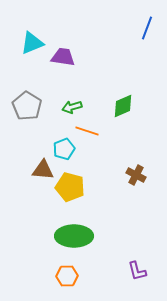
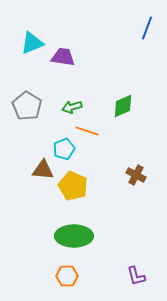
yellow pentagon: moved 3 px right, 1 px up; rotated 8 degrees clockwise
purple L-shape: moved 1 px left, 5 px down
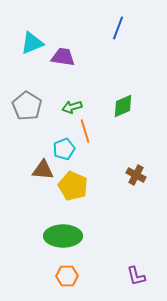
blue line: moved 29 px left
orange line: moved 2 px left; rotated 55 degrees clockwise
green ellipse: moved 11 px left
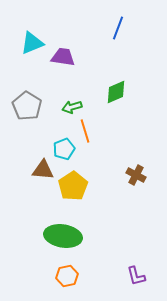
green diamond: moved 7 px left, 14 px up
yellow pentagon: rotated 16 degrees clockwise
green ellipse: rotated 9 degrees clockwise
orange hexagon: rotated 10 degrees counterclockwise
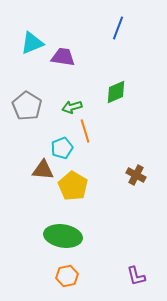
cyan pentagon: moved 2 px left, 1 px up
yellow pentagon: rotated 8 degrees counterclockwise
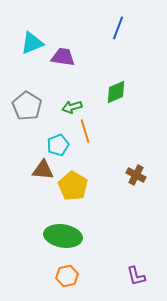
cyan pentagon: moved 4 px left, 3 px up
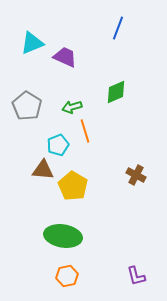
purple trapezoid: moved 2 px right; rotated 15 degrees clockwise
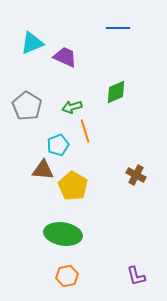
blue line: rotated 70 degrees clockwise
green ellipse: moved 2 px up
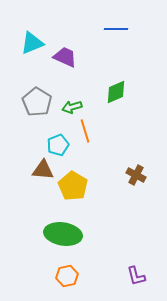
blue line: moved 2 px left, 1 px down
gray pentagon: moved 10 px right, 4 px up
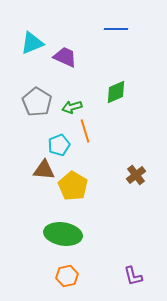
cyan pentagon: moved 1 px right
brown triangle: moved 1 px right
brown cross: rotated 24 degrees clockwise
purple L-shape: moved 3 px left
